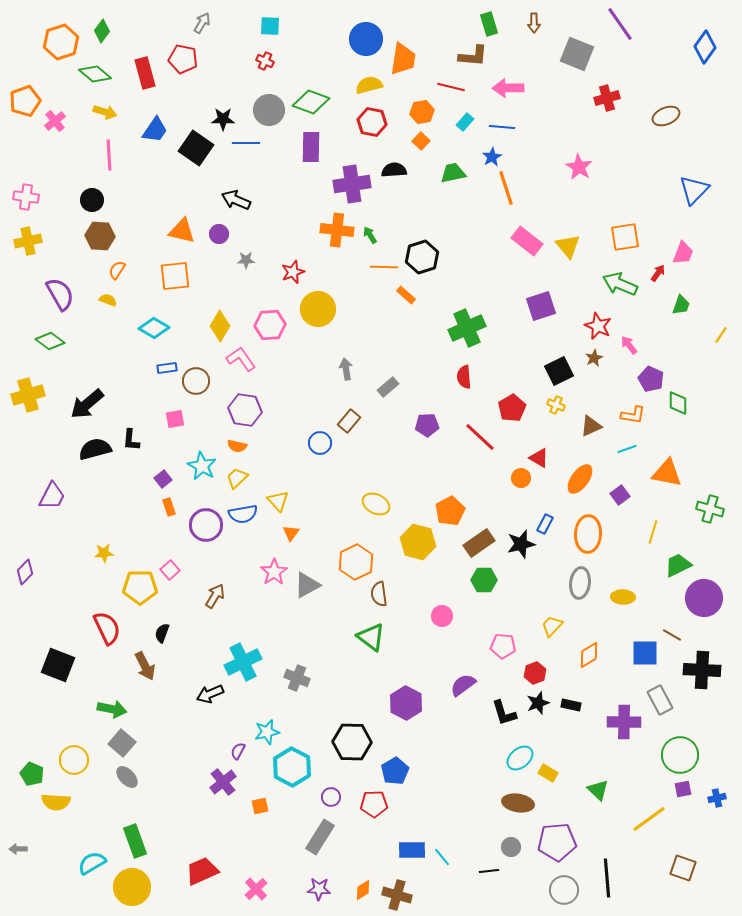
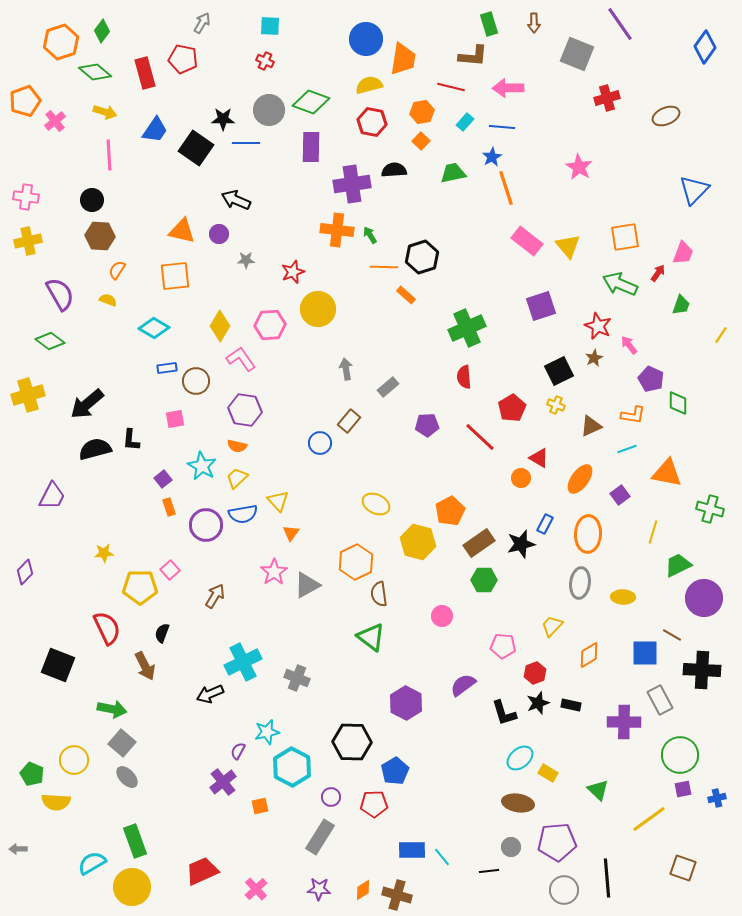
green diamond at (95, 74): moved 2 px up
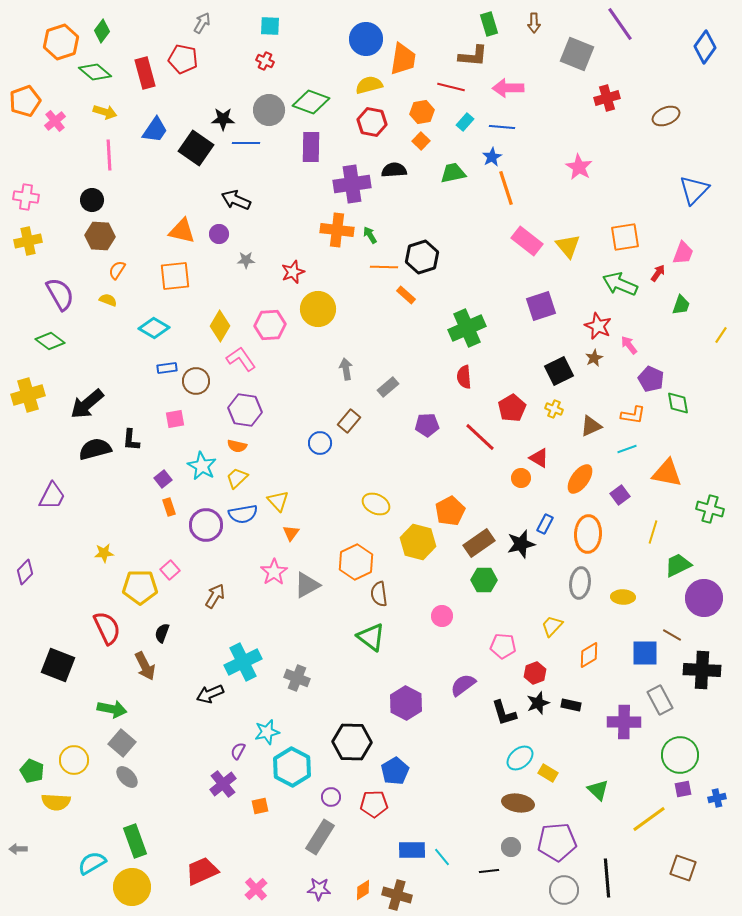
green diamond at (678, 403): rotated 10 degrees counterclockwise
yellow cross at (556, 405): moved 2 px left, 4 px down
green pentagon at (32, 774): moved 3 px up
purple cross at (223, 782): moved 2 px down
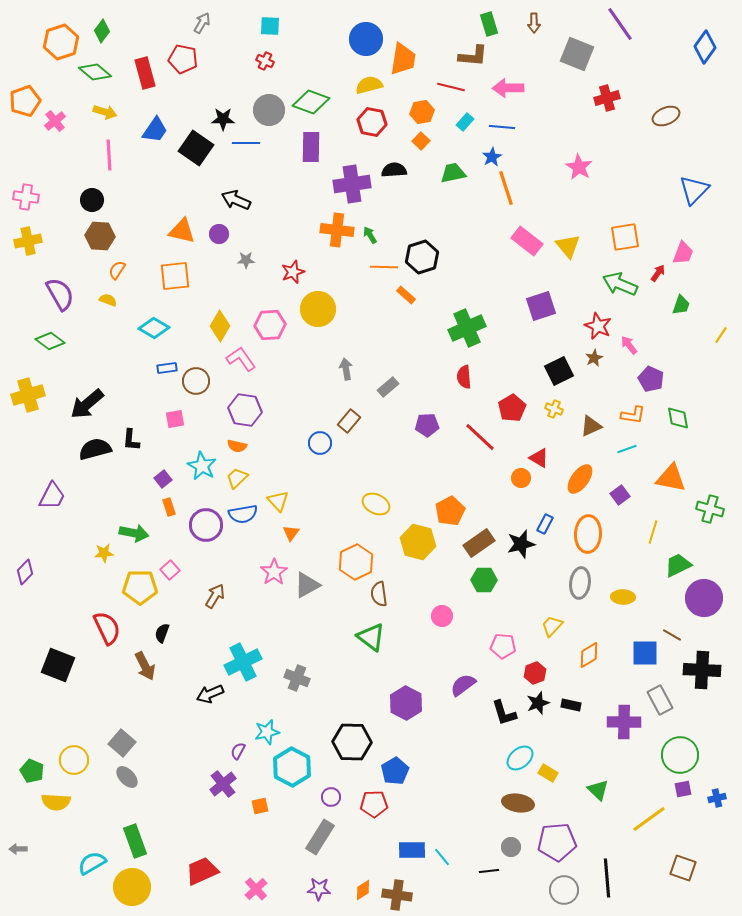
green diamond at (678, 403): moved 15 px down
orange triangle at (667, 473): moved 4 px right, 5 px down
green arrow at (112, 709): moved 22 px right, 176 px up
brown cross at (397, 895): rotated 8 degrees counterclockwise
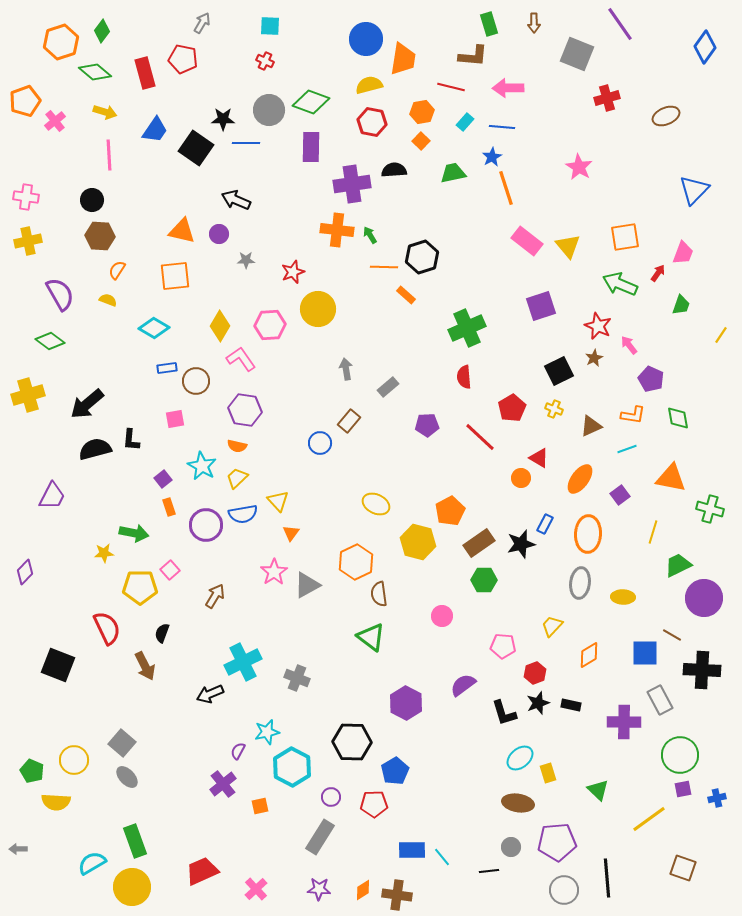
yellow rectangle at (548, 773): rotated 42 degrees clockwise
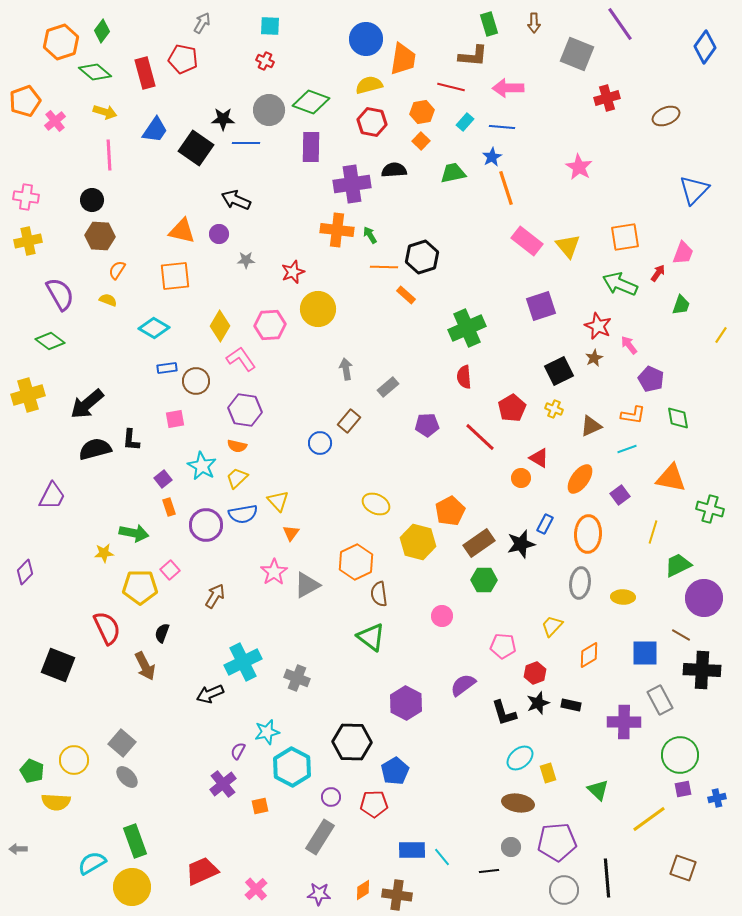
brown line at (672, 635): moved 9 px right
purple star at (319, 889): moved 5 px down
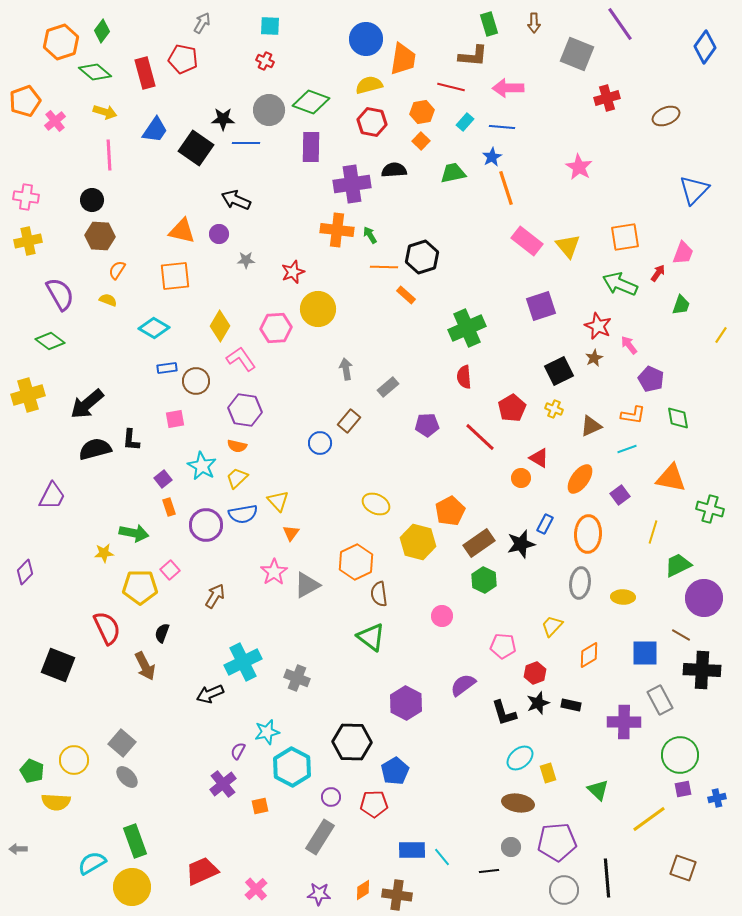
pink hexagon at (270, 325): moved 6 px right, 3 px down
green hexagon at (484, 580): rotated 25 degrees clockwise
